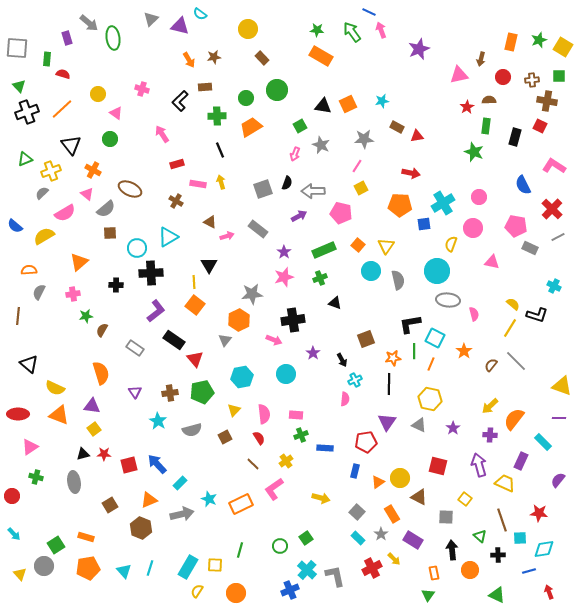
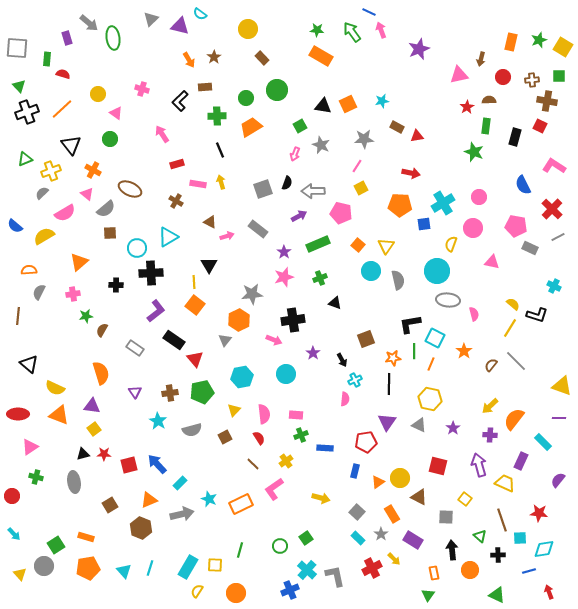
brown star at (214, 57): rotated 24 degrees counterclockwise
green rectangle at (324, 250): moved 6 px left, 6 px up
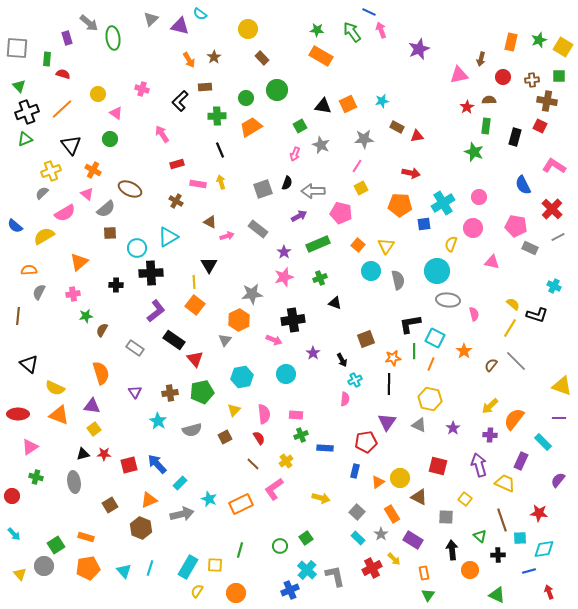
green triangle at (25, 159): moved 20 px up
orange rectangle at (434, 573): moved 10 px left
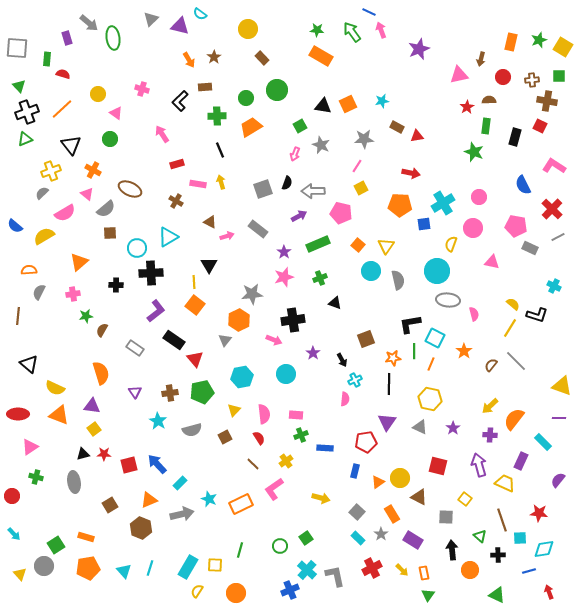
gray triangle at (419, 425): moved 1 px right, 2 px down
yellow arrow at (394, 559): moved 8 px right, 11 px down
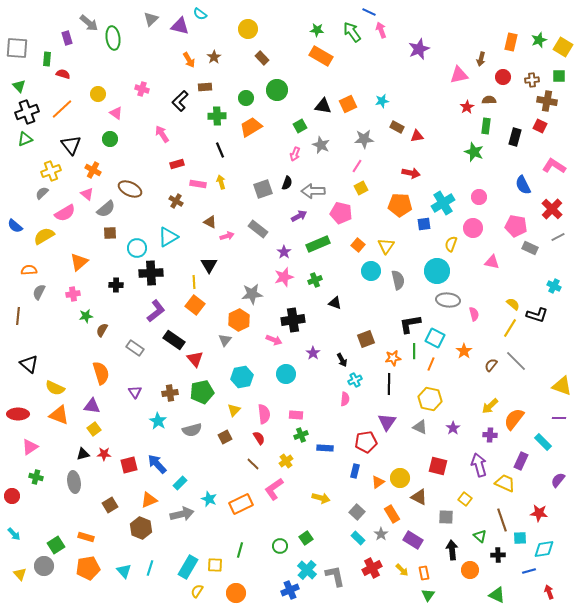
green cross at (320, 278): moved 5 px left, 2 px down
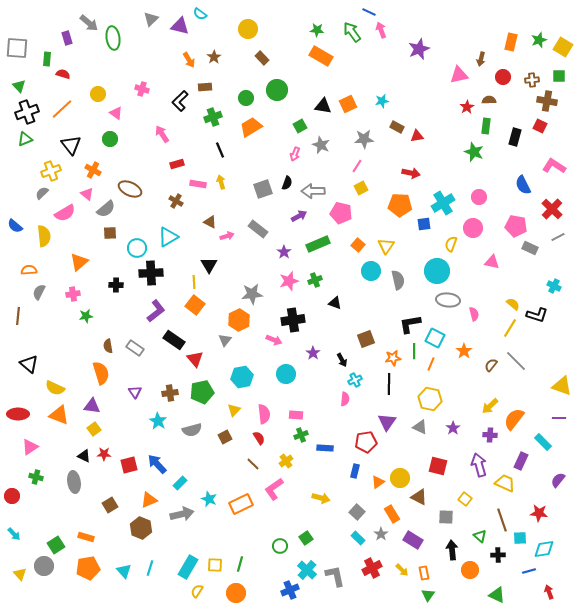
green cross at (217, 116): moved 4 px left, 1 px down; rotated 18 degrees counterclockwise
yellow semicircle at (44, 236): rotated 115 degrees clockwise
pink star at (284, 277): moved 5 px right, 4 px down
brown semicircle at (102, 330): moved 6 px right, 16 px down; rotated 40 degrees counterclockwise
black triangle at (83, 454): moved 1 px right, 2 px down; rotated 40 degrees clockwise
green line at (240, 550): moved 14 px down
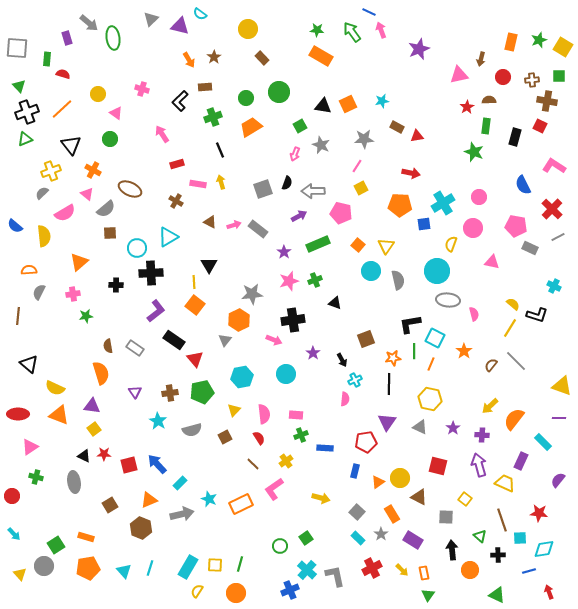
green circle at (277, 90): moved 2 px right, 2 px down
pink arrow at (227, 236): moved 7 px right, 11 px up
purple cross at (490, 435): moved 8 px left
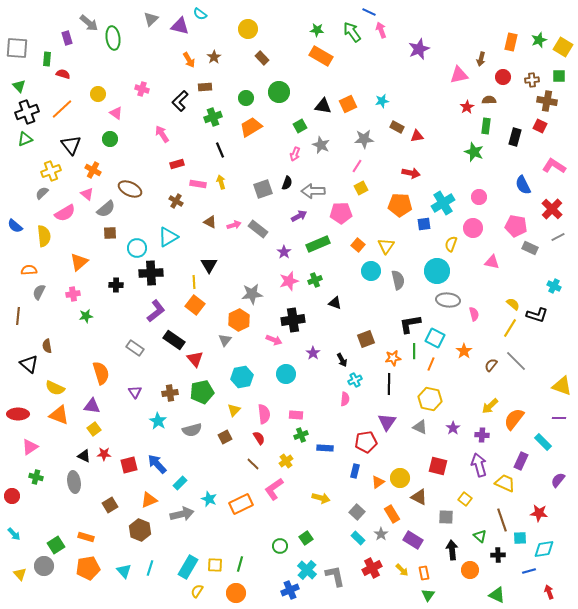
pink pentagon at (341, 213): rotated 15 degrees counterclockwise
brown semicircle at (108, 346): moved 61 px left
brown hexagon at (141, 528): moved 1 px left, 2 px down
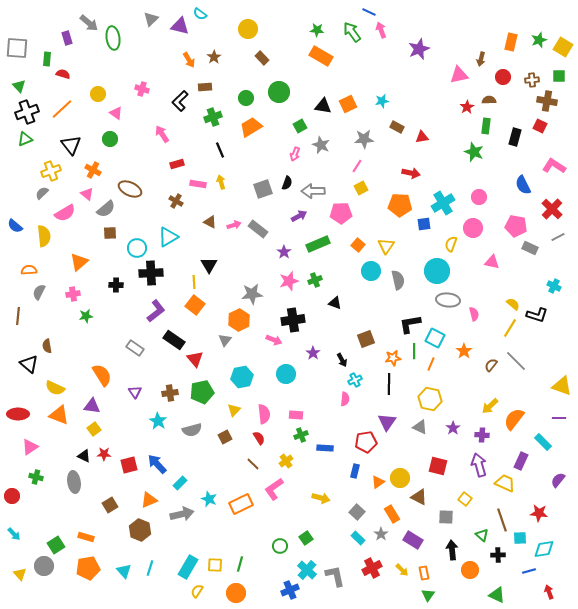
red triangle at (417, 136): moved 5 px right, 1 px down
orange semicircle at (101, 373): moved 1 px right, 2 px down; rotated 15 degrees counterclockwise
green triangle at (480, 536): moved 2 px right, 1 px up
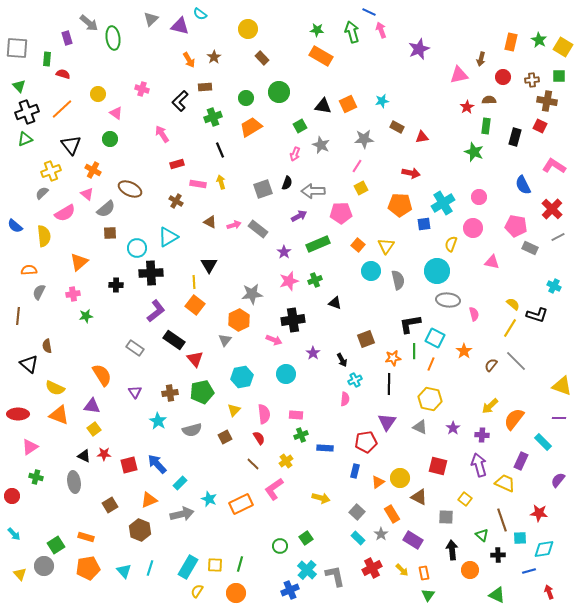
green arrow at (352, 32): rotated 20 degrees clockwise
green star at (539, 40): rotated 21 degrees counterclockwise
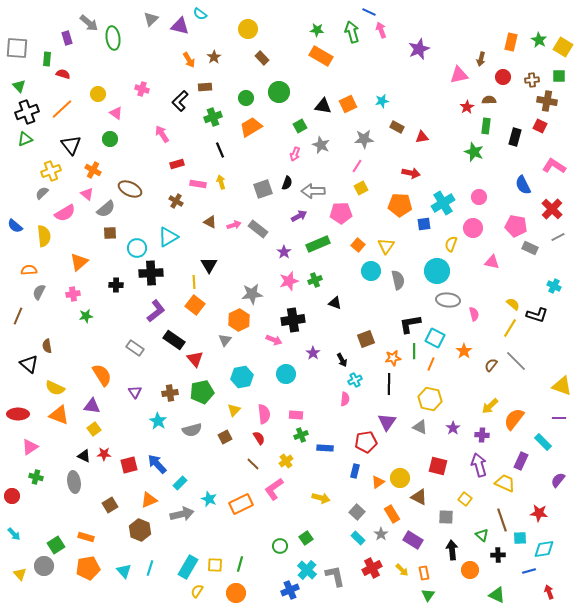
brown line at (18, 316): rotated 18 degrees clockwise
